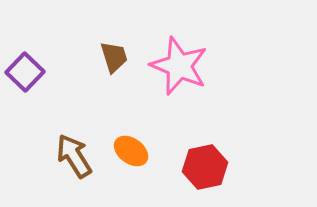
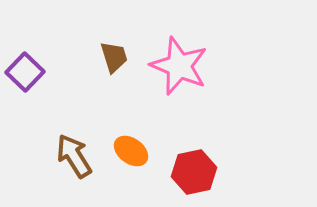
red hexagon: moved 11 px left, 5 px down
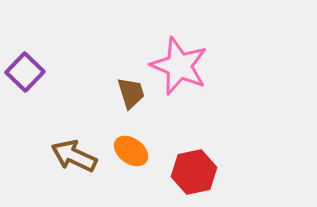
brown trapezoid: moved 17 px right, 36 px down
brown arrow: rotated 33 degrees counterclockwise
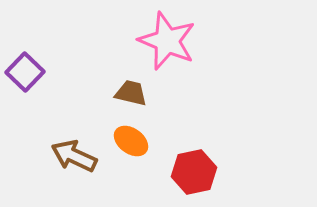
pink star: moved 12 px left, 25 px up
brown trapezoid: rotated 60 degrees counterclockwise
orange ellipse: moved 10 px up
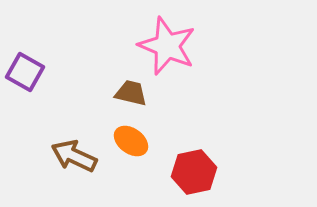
pink star: moved 5 px down
purple square: rotated 15 degrees counterclockwise
